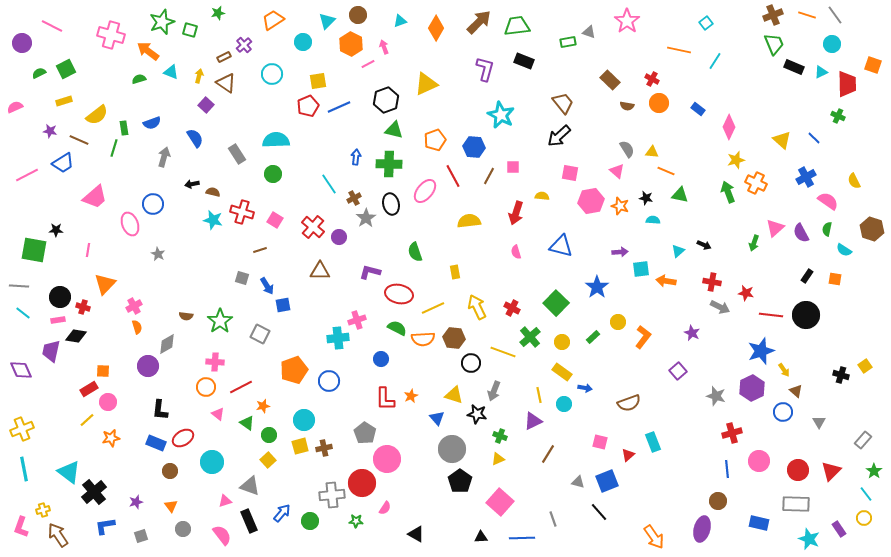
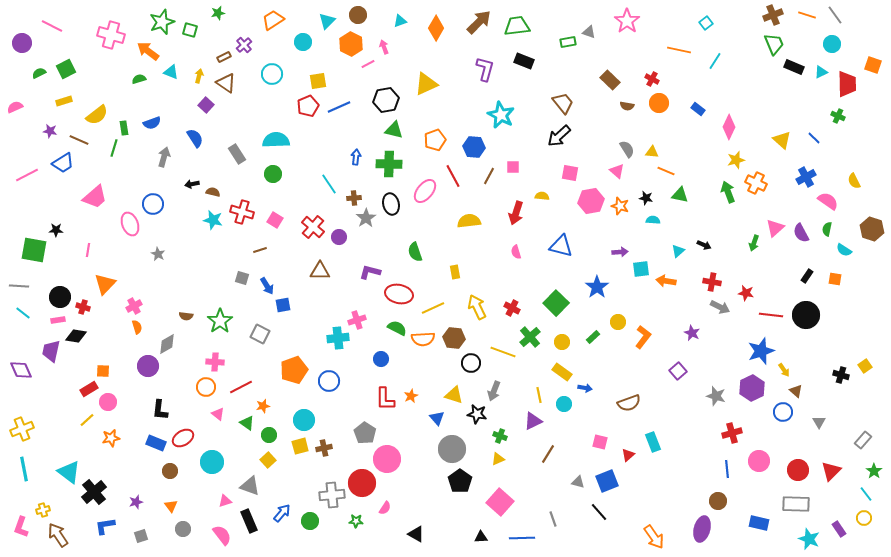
black hexagon at (386, 100): rotated 10 degrees clockwise
brown cross at (354, 198): rotated 24 degrees clockwise
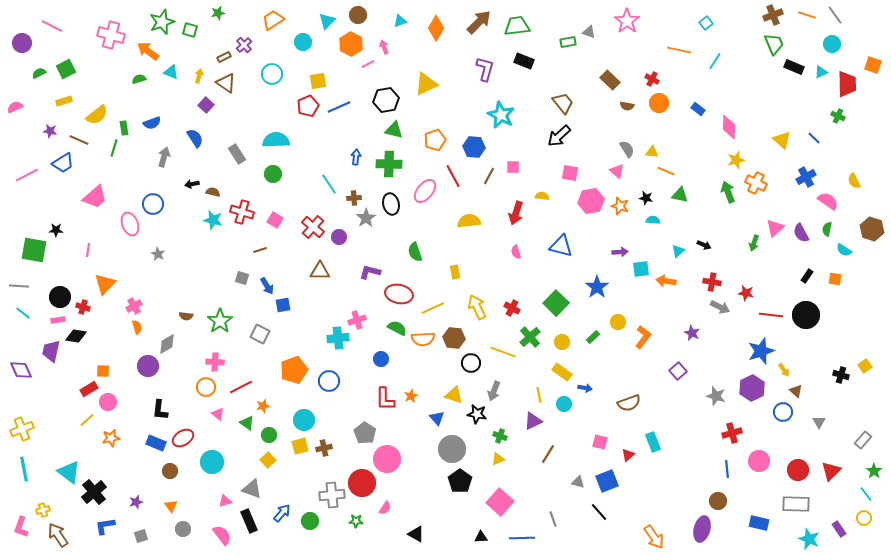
pink diamond at (729, 127): rotated 25 degrees counterclockwise
gray triangle at (250, 486): moved 2 px right, 3 px down
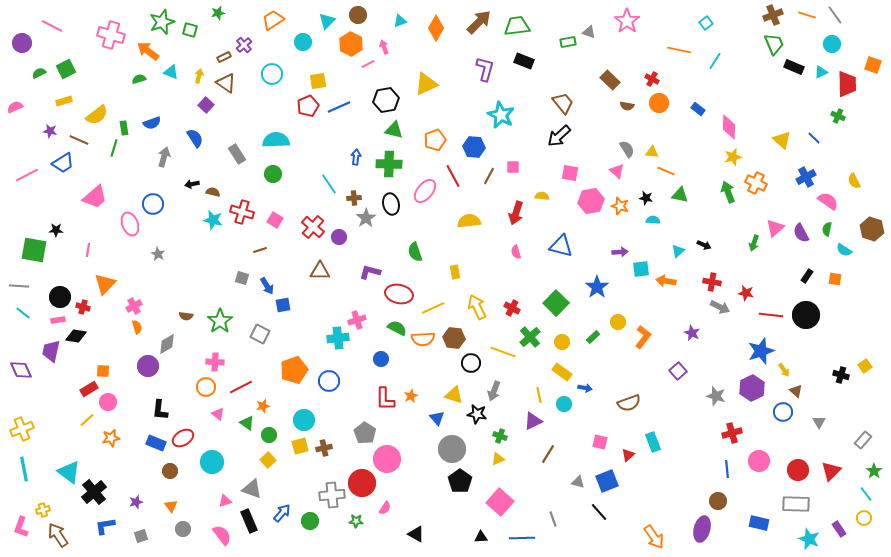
yellow star at (736, 160): moved 3 px left, 3 px up
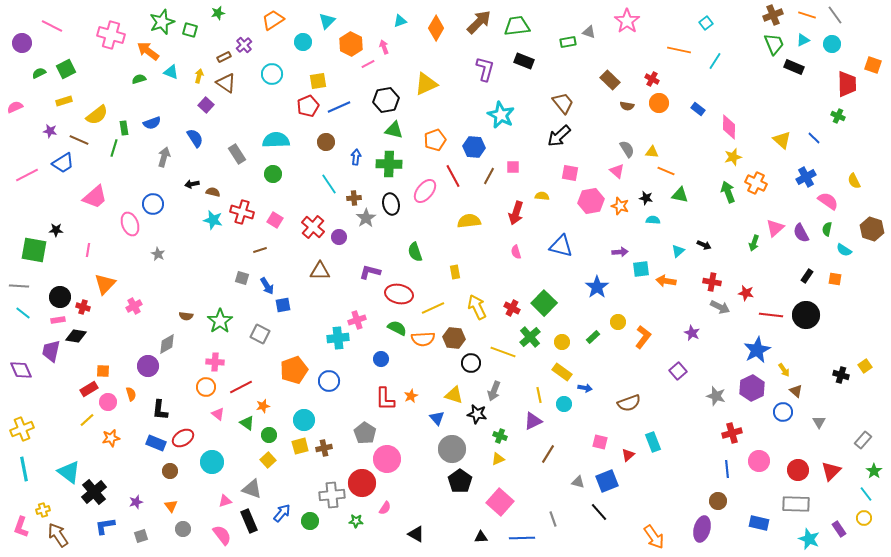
brown circle at (358, 15): moved 32 px left, 127 px down
cyan triangle at (821, 72): moved 18 px left, 32 px up
green square at (556, 303): moved 12 px left
orange semicircle at (137, 327): moved 6 px left, 67 px down
blue star at (761, 351): moved 4 px left, 1 px up; rotated 8 degrees counterclockwise
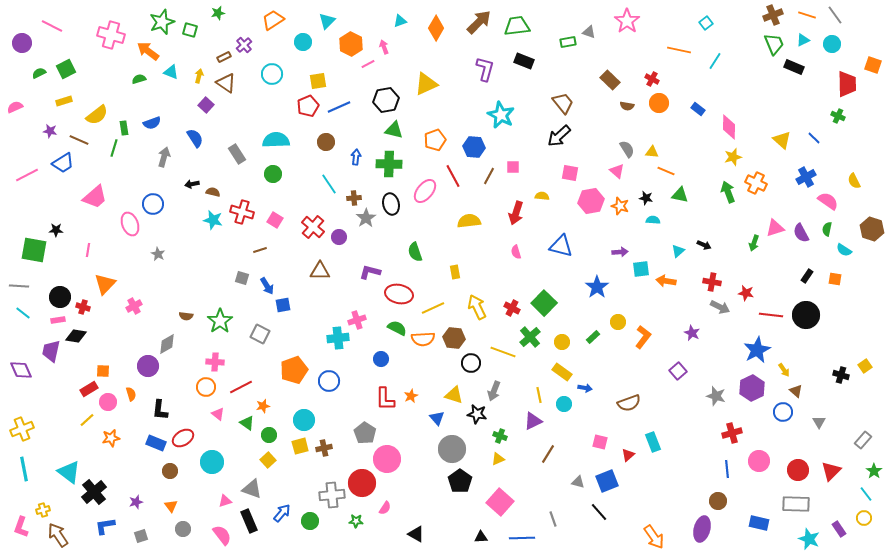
pink triangle at (775, 228): rotated 24 degrees clockwise
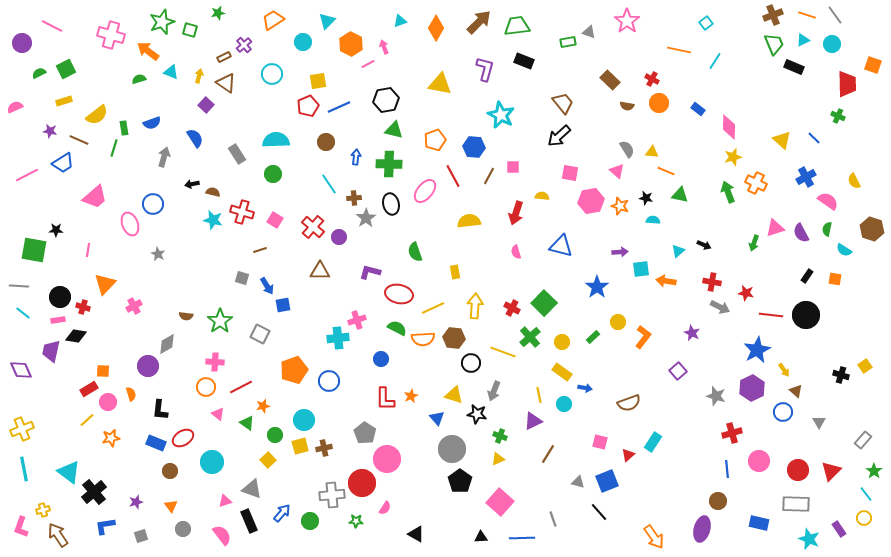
yellow triangle at (426, 84): moved 14 px right; rotated 35 degrees clockwise
yellow arrow at (477, 307): moved 2 px left, 1 px up; rotated 30 degrees clockwise
green circle at (269, 435): moved 6 px right
cyan rectangle at (653, 442): rotated 54 degrees clockwise
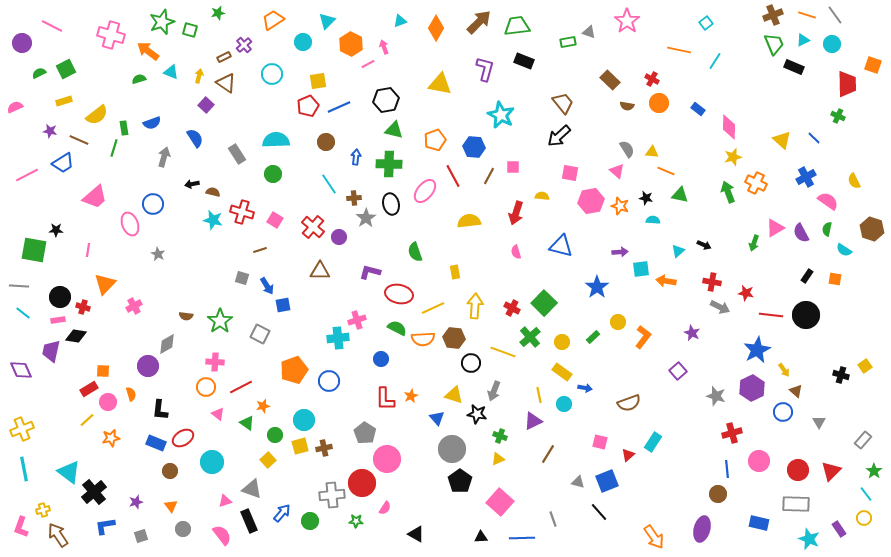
pink triangle at (775, 228): rotated 12 degrees counterclockwise
brown circle at (718, 501): moved 7 px up
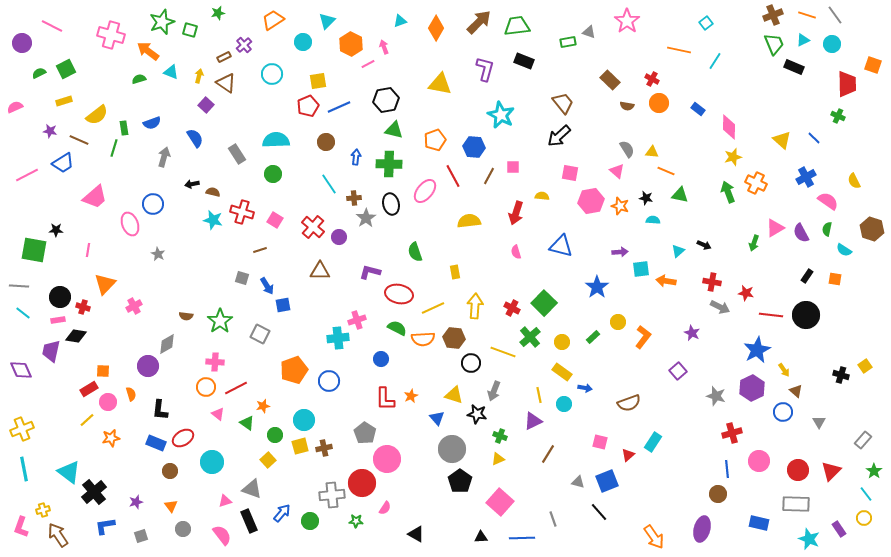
red line at (241, 387): moved 5 px left, 1 px down
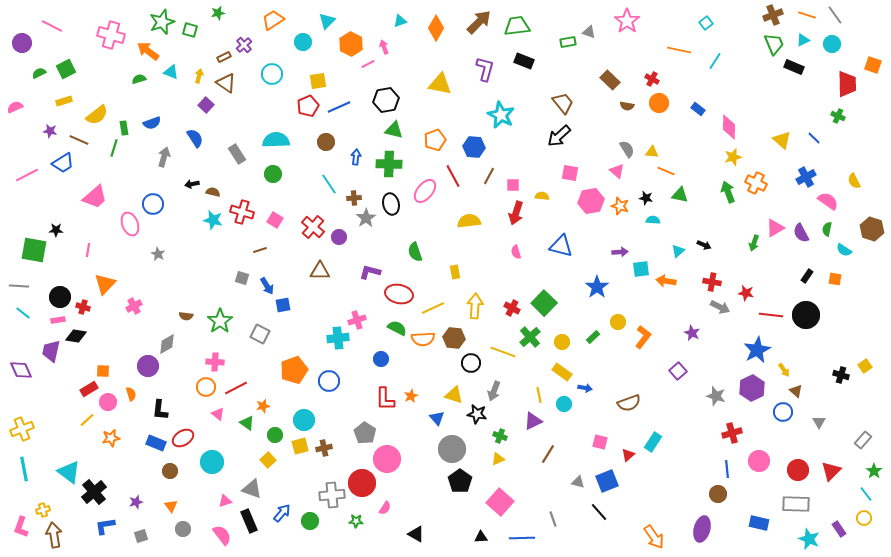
pink square at (513, 167): moved 18 px down
brown arrow at (58, 535): moved 4 px left; rotated 25 degrees clockwise
